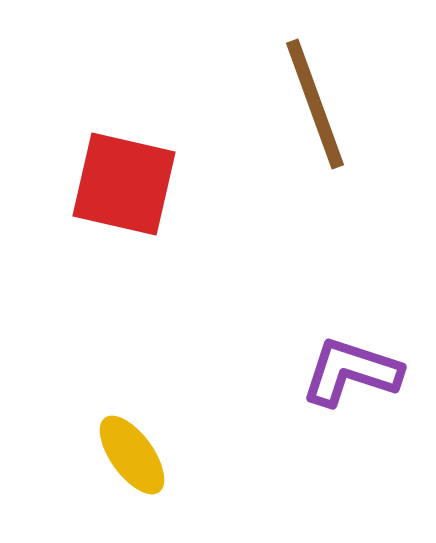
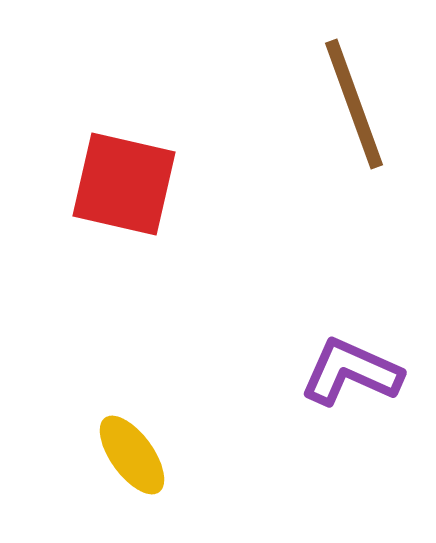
brown line: moved 39 px right
purple L-shape: rotated 6 degrees clockwise
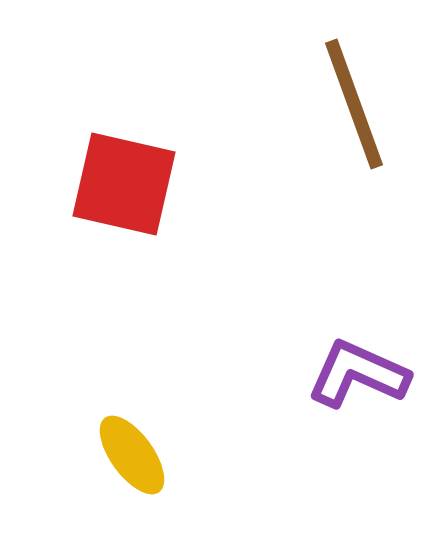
purple L-shape: moved 7 px right, 2 px down
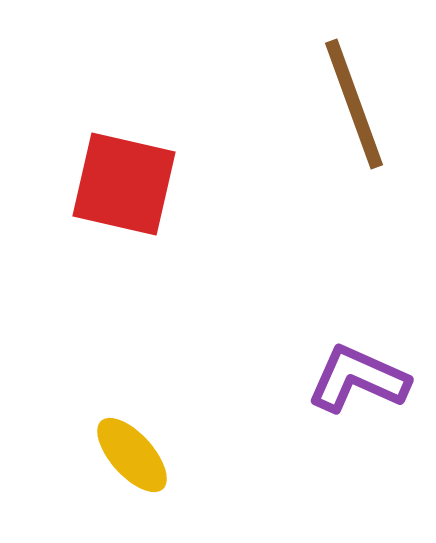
purple L-shape: moved 5 px down
yellow ellipse: rotated 6 degrees counterclockwise
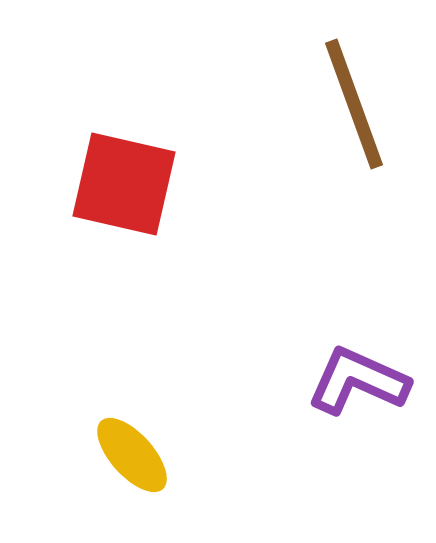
purple L-shape: moved 2 px down
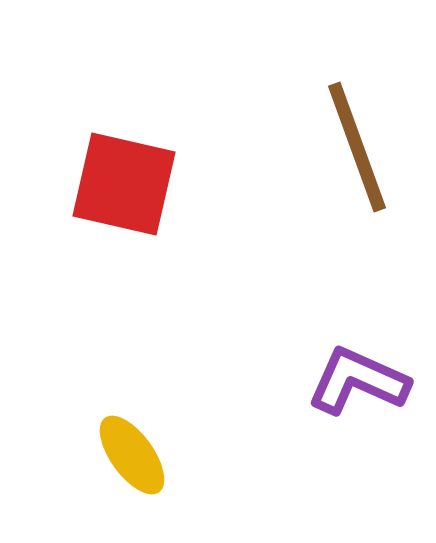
brown line: moved 3 px right, 43 px down
yellow ellipse: rotated 6 degrees clockwise
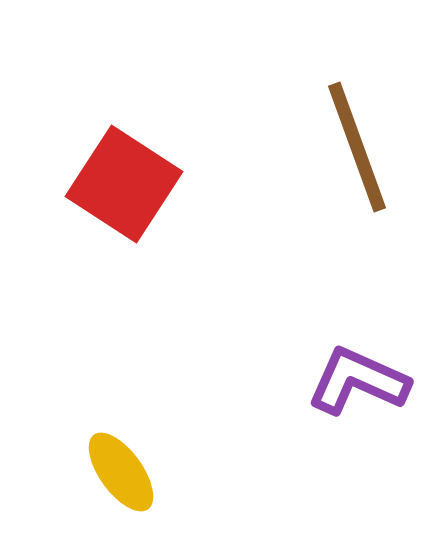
red square: rotated 20 degrees clockwise
yellow ellipse: moved 11 px left, 17 px down
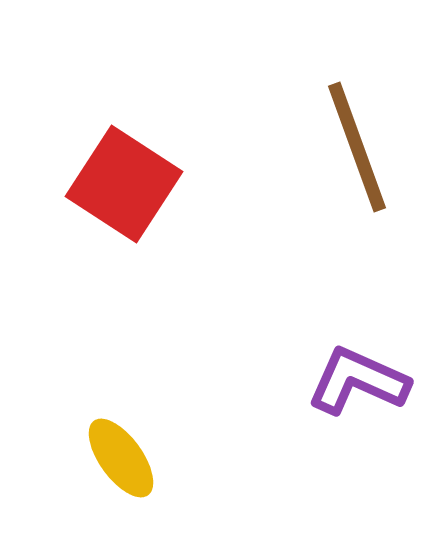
yellow ellipse: moved 14 px up
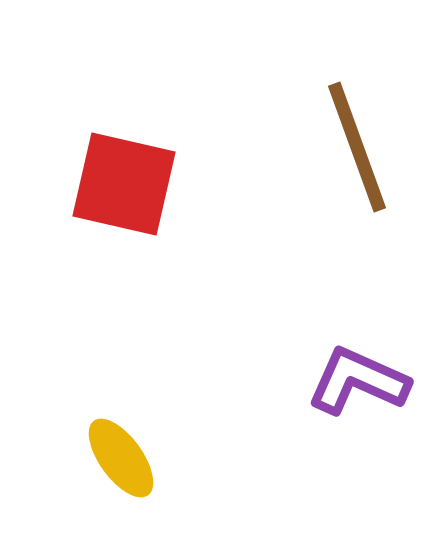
red square: rotated 20 degrees counterclockwise
